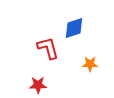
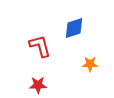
red L-shape: moved 8 px left, 2 px up
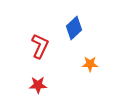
blue diamond: rotated 25 degrees counterclockwise
red L-shape: rotated 40 degrees clockwise
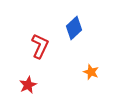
orange star: moved 1 px right, 8 px down; rotated 21 degrees clockwise
red star: moved 10 px left; rotated 24 degrees counterclockwise
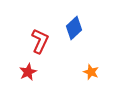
red L-shape: moved 5 px up
red star: moved 13 px up
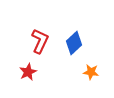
blue diamond: moved 15 px down
orange star: rotated 14 degrees counterclockwise
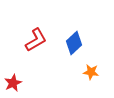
red L-shape: moved 4 px left, 1 px up; rotated 35 degrees clockwise
red star: moved 15 px left, 11 px down
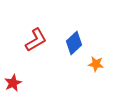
orange star: moved 5 px right, 8 px up
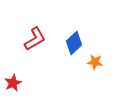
red L-shape: moved 1 px left, 1 px up
orange star: moved 1 px left, 2 px up
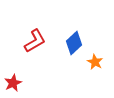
red L-shape: moved 2 px down
orange star: rotated 21 degrees clockwise
